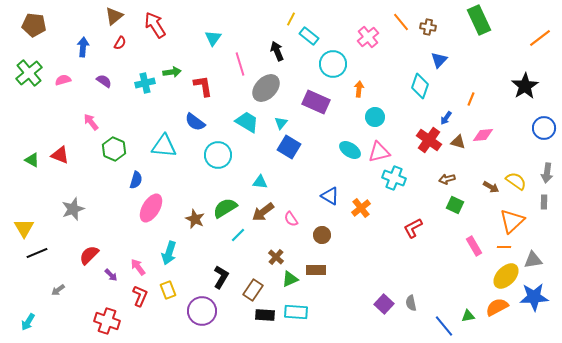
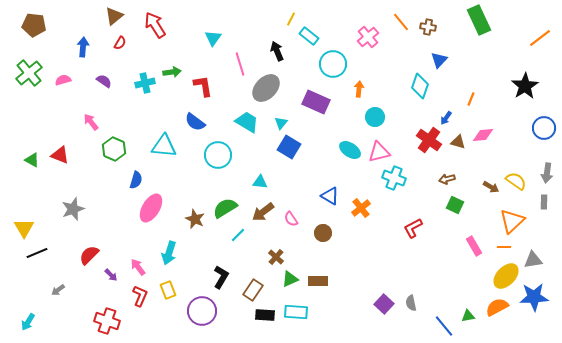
brown circle at (322, 235): moved 1 px right, 2 px up
brown rectangle at (316, 270): moved 2 px right, 11 px down
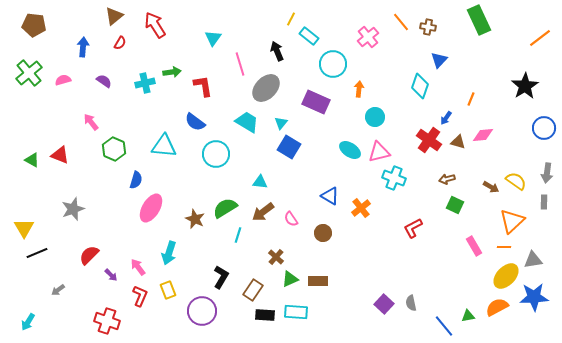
cyan circle at (218, 155): moved 2 px left, 1 px up
cyan line at (238, 235): rotated 28 degrees counterclockwise
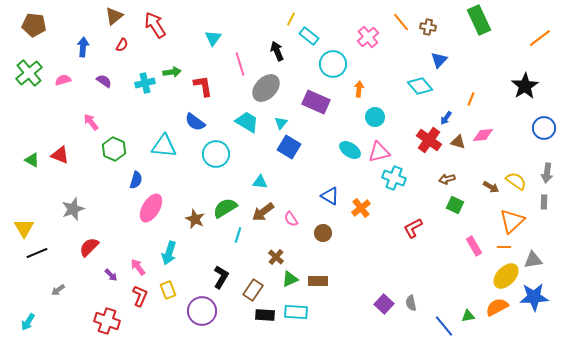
red semicircle at (120, 43): moved 2 px right, 2 px down
cyan diamond at (420, 86): rotated 60 degrees counterclockwise
red semicircle at (89, 255): moved 8 px up
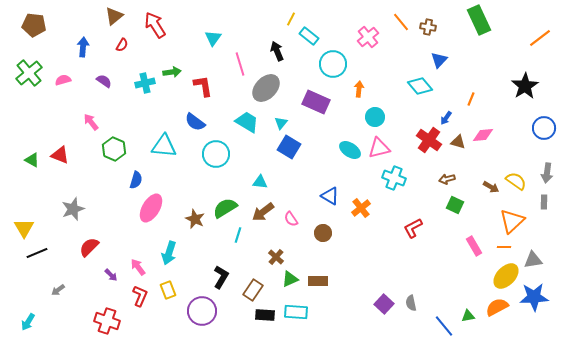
pink triangle at (379, 152): moved 4 px up
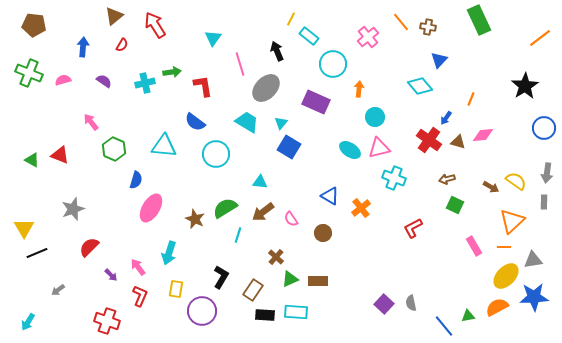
green cross at (29, 73): rotated 28 degrees counterclockwise
yellow rectangle at (168, 290): moved 8 px right, 1 px up; rotated 30 degrees clockwise
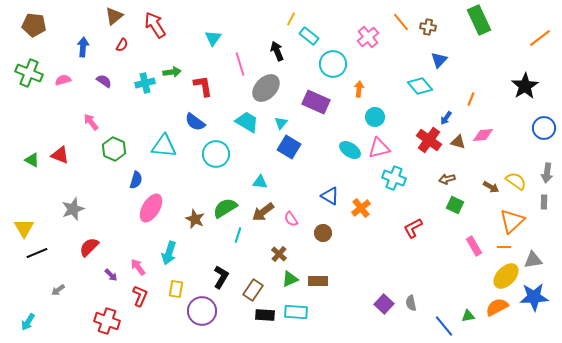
brown cross at (276, 257): moved 3 px right, 3 px up
